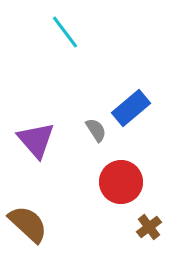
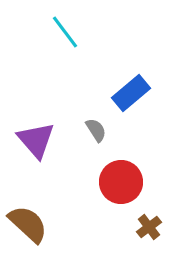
blue rectangle: moved 15 px up
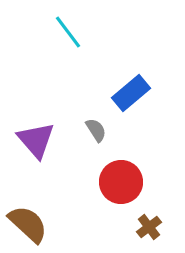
cyan line: moved 3 px right
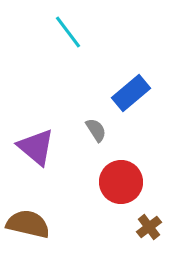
purple triangle: moved 7 px down; rotated 9 degrees counterclockwise
brown semicircle: rotated 30 degrees counterclockwise
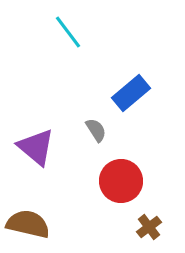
red circle: moved 1 px up
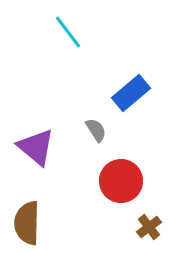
brown semicircle: moved 1 px left, 1 px up; rotated 102 degrees counterclockwise
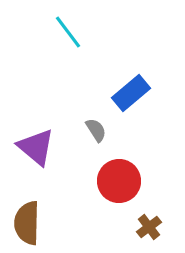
red circle: moved 2 px left
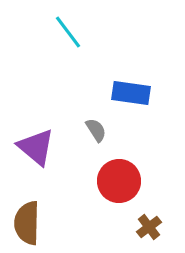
blue rectangle: rotated 48 degrees clockwise
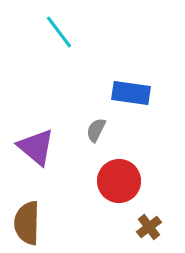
cyan line: moved 9 px left
gray semicircle: rotated 120 degrees counterclockwise
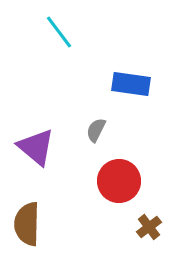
blue rectangle: moved 9 px up
brown semicircle: moved 1 px down
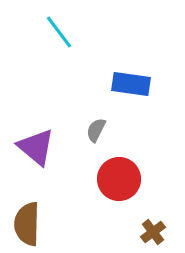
red circle: moved 2 px up
brown cross: moved 4 px right, 5 px down
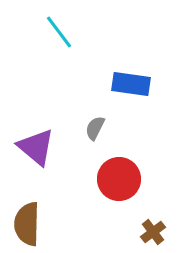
gray semicircle: moved 1 px left, 2 px up
